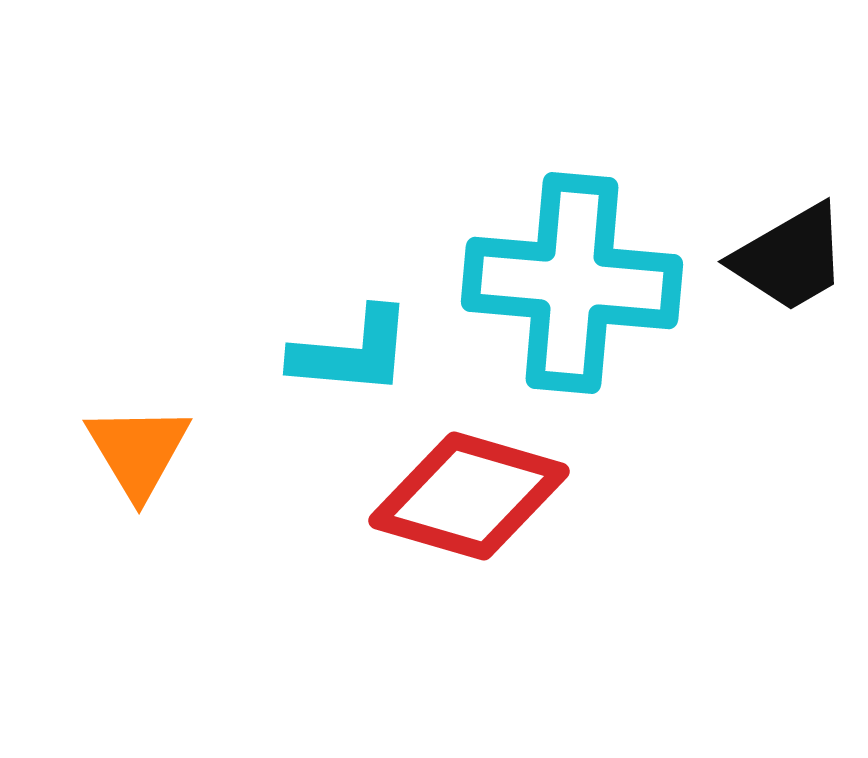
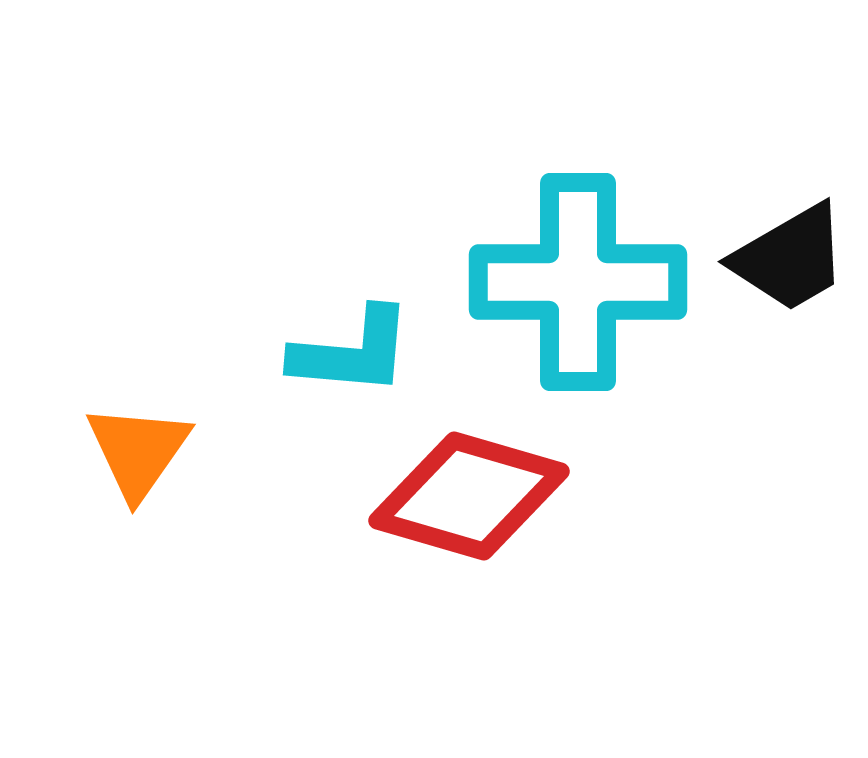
cyan cross: moved 6 px right, 1 px up; rotated 5 degrees counterclockwise
orange triangle: rotated 6 degrees clockwise
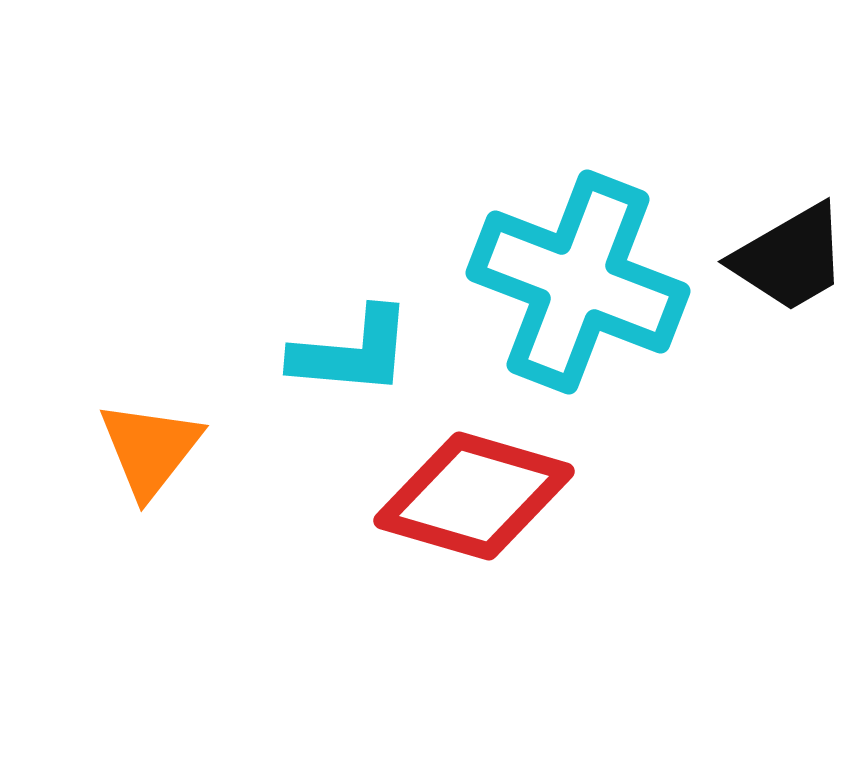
cyan cross: rotated 21 degrees clockwise
orange triangle: moved 12 px right, 2 px up; rotated 3 degrees clockwise
red diamond: moved 5 px right
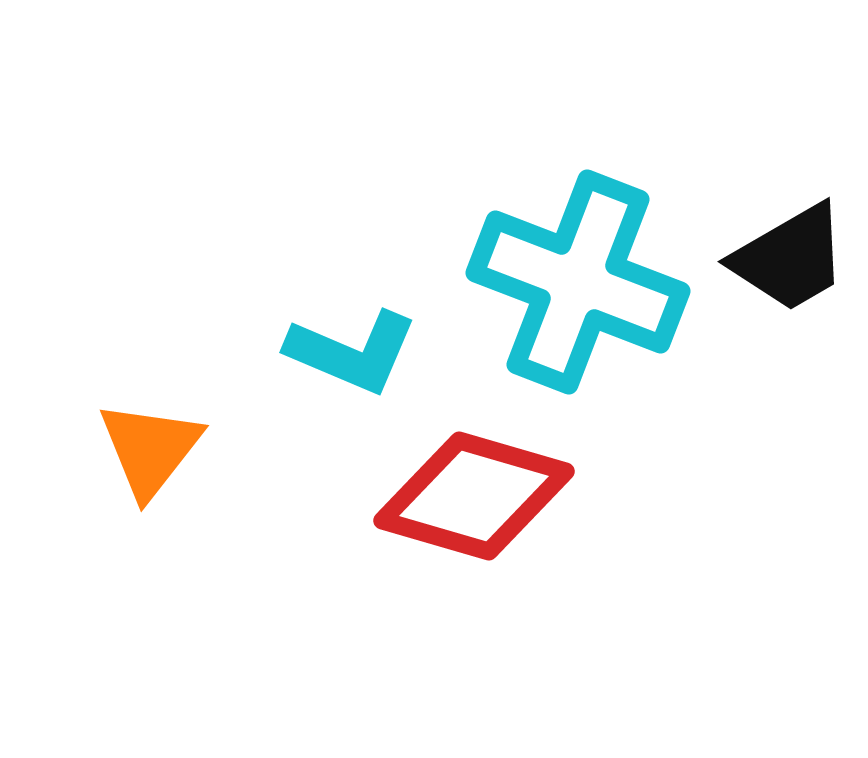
cyan L-shape: rotated 18 degrees clockwise
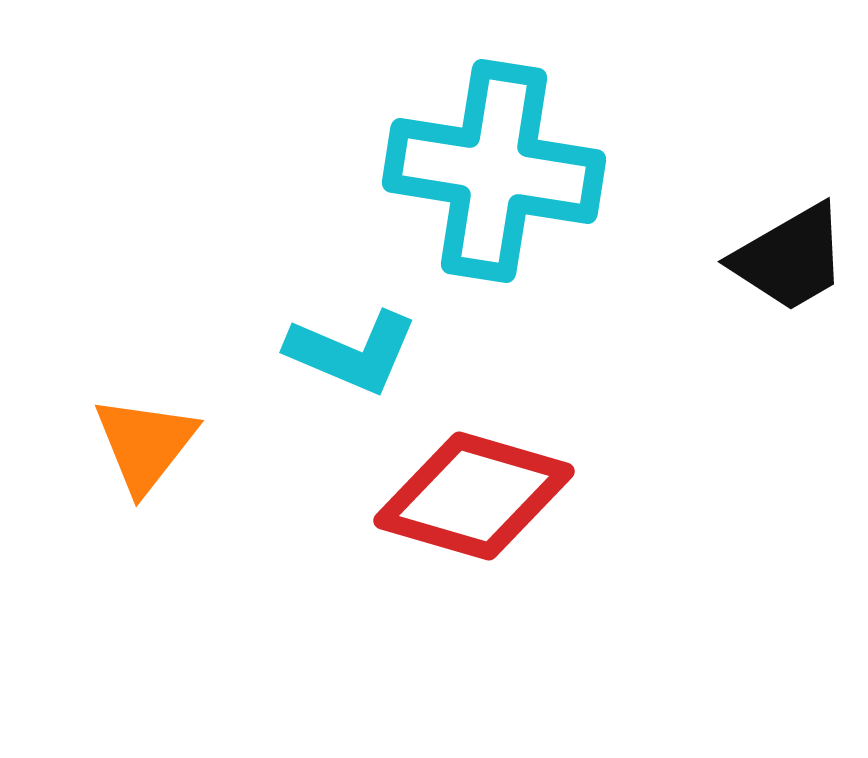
cyan cross: moved 84 px left, 111 px up; rotated 12 degrees counterclockwise
orange triangle: moved 5 px left, 5 px up
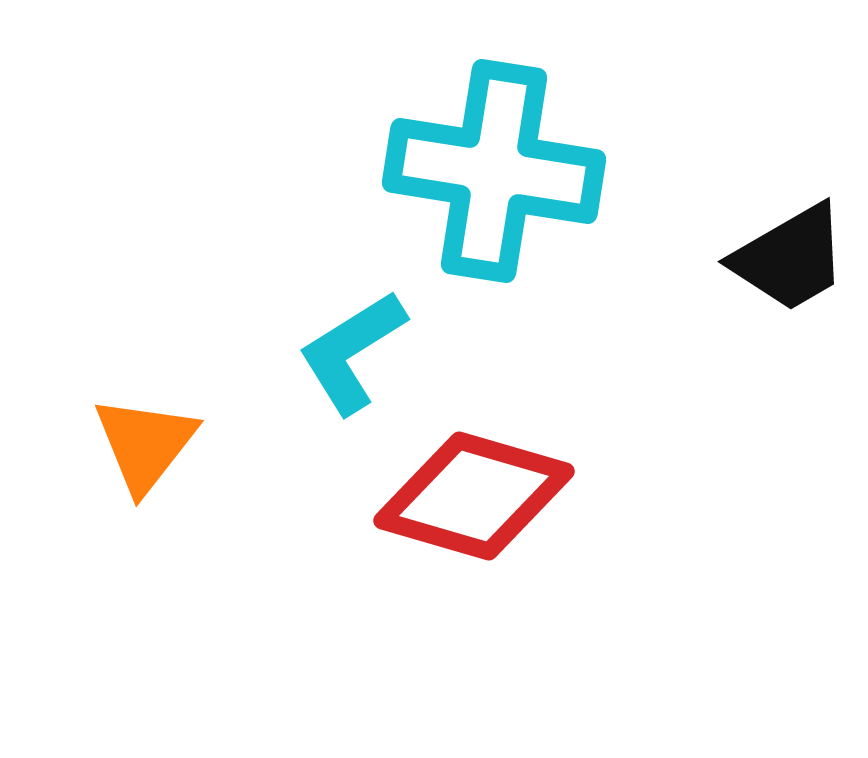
cyan L-shape: rotated 125 degrees clockwise
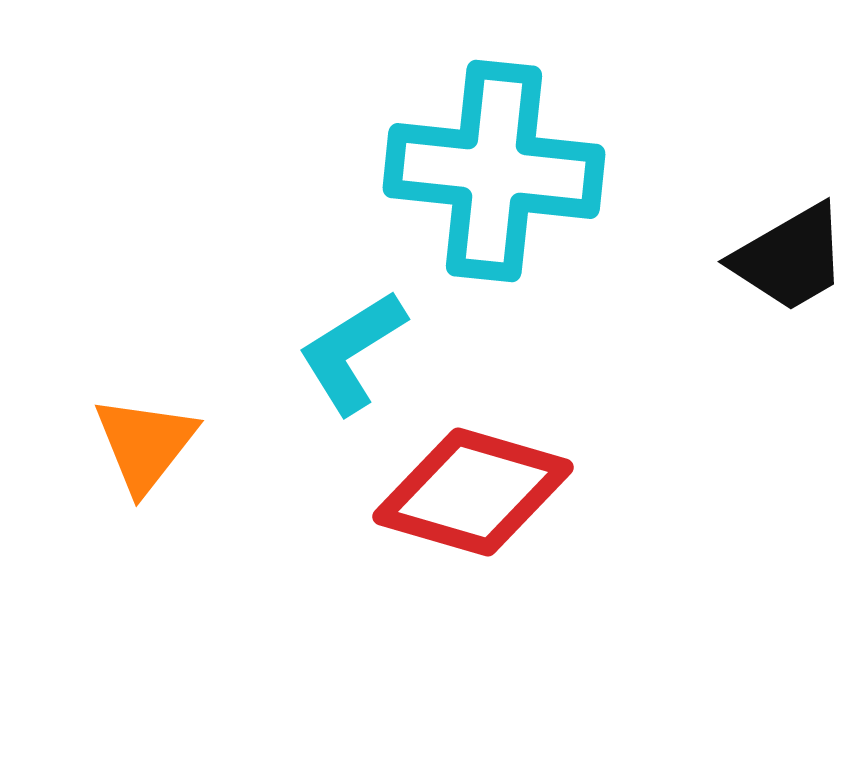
cyan cross: rotated 3 degrees counterclockwise
red diamond: moved 1 px left, 4 px up
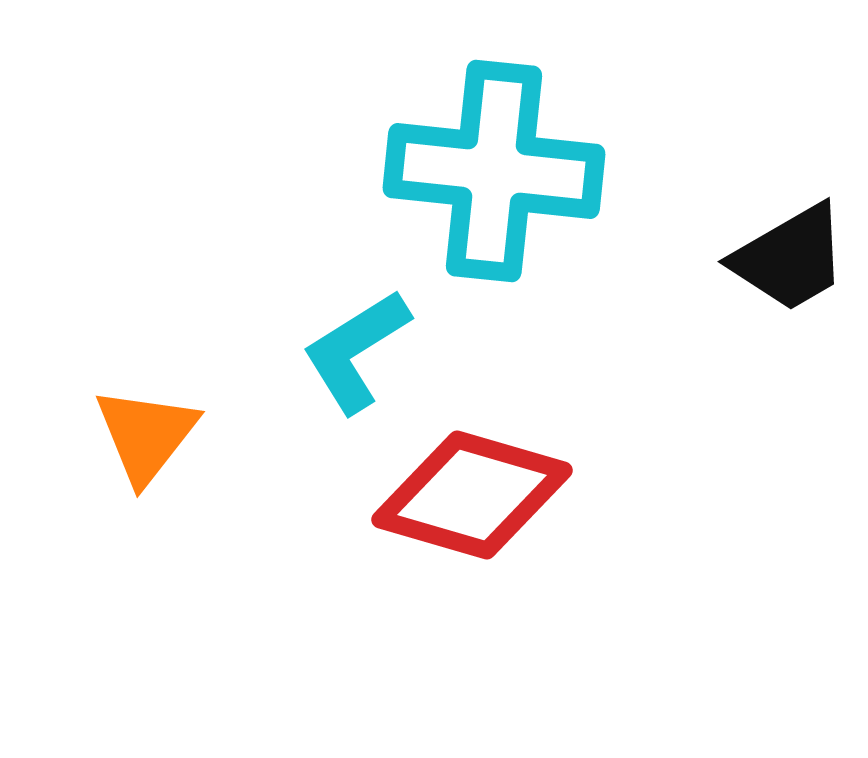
cyan L-shape: moved 4 px right, 1 px up
orange triangle: moved 1 px right, 9 px up
red diamond: moved 1 px left, 3 px down
